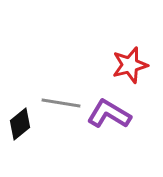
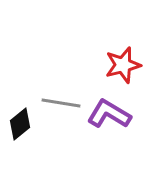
red star: moved 7 px left
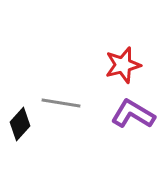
purple L-shape: moved 24 px right
black diamond: rotated 8 degrees counterclockwise
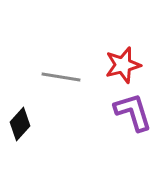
gray line: moved 26 px up
purple L-shape: moved 2 px up; rotated 42 degrees clockwise
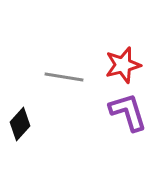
gray line: moved 3 px right
purple L-shape: moved 5 px left
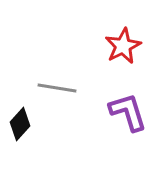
red star: moved 19 px up; rotated 12 degrees counterclockwise
gray line: moved 7 px left, 11 px down
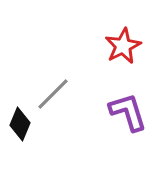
gray line: moved 4 px left, 6 px down; rotated 54 degrees counterclockwise
black diamond: rotated 20 degrees counterclockwise
